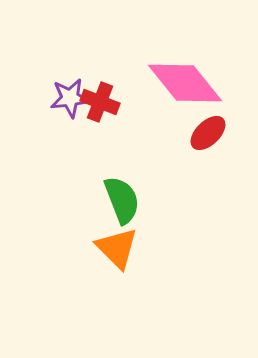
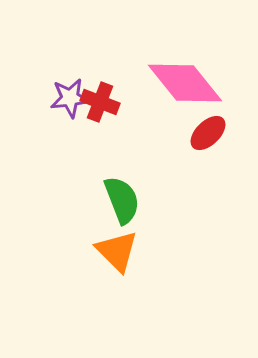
orange triangle: moved 3 px down
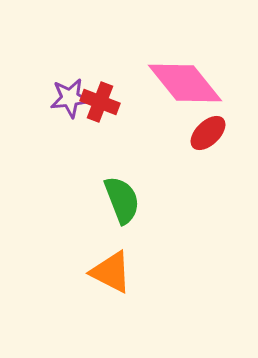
orange triangle: moved 6 px left, 21 px down; rotated 18 degrees counterclockwise
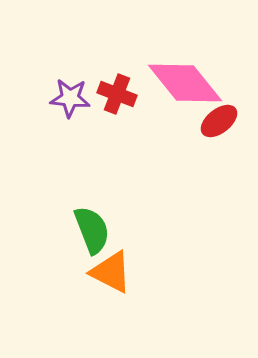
purple star: rotated 12 degrees clockwise
red cross: moved 17 px right, 8 px up
red ellipse: moved 11 px right, 12 px up; rotated 6 degrees clockwise
green semicircle: moved 30 px left, 30 px down
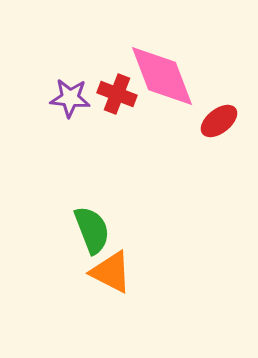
pink diamond: moved 23 px left, 7 px up; rotated 18 degrees clockwise
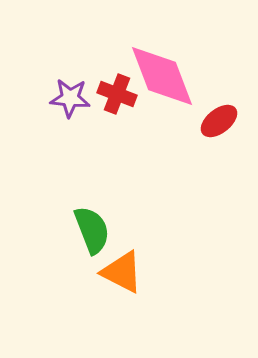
orange triangle: moved 11 px right
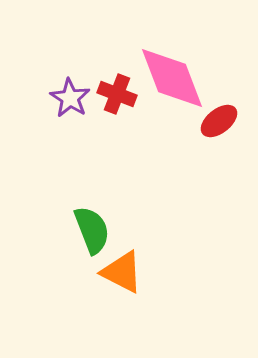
pink diamond: moved 10 px right, 2 px down
purple star: rotated 27 degrees clockwise
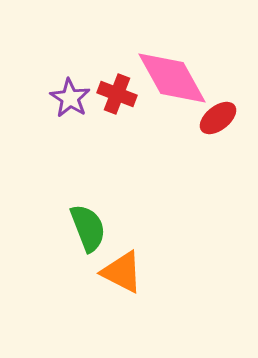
pink diamond: rotated 8 degrees counterclockwise
red ellipse: moved 1 px left, 3 px up
green semicircle: moved 4 px left, 2 px up
